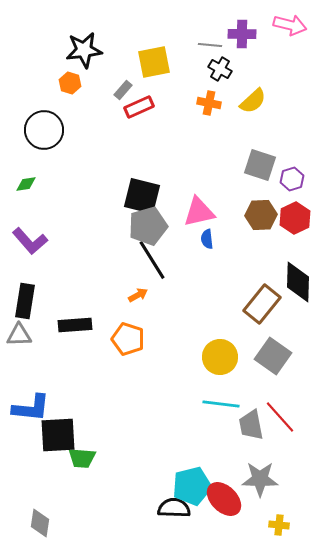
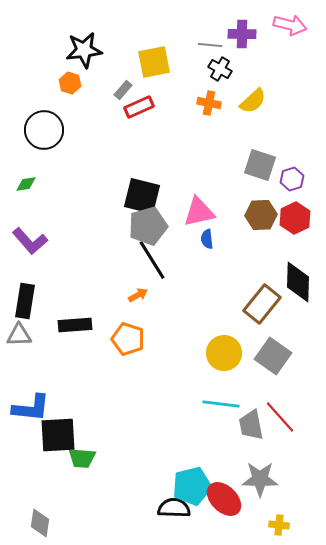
yellow circle at (220, 357): moved 4 px right, 4 px up
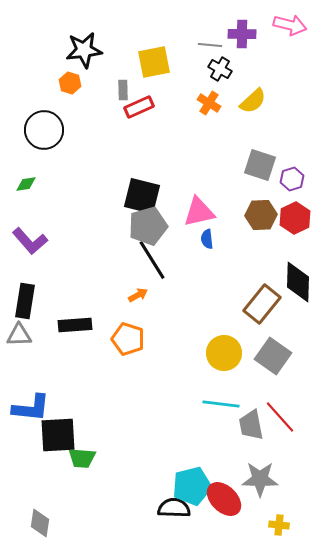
gray rectangle at (123, 90): rotated 42 degrees counterclockwise
orange cross at (209, 103): rotated 20 degrees clockwise
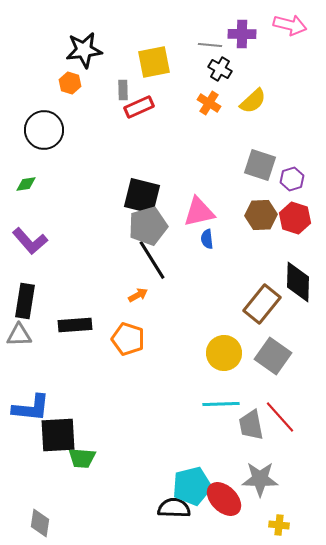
red hexagon at (295, 218): rotated 16 degrees counterclockwise
cyan line at (221, 404): rotated 9 degrees counterclockwise
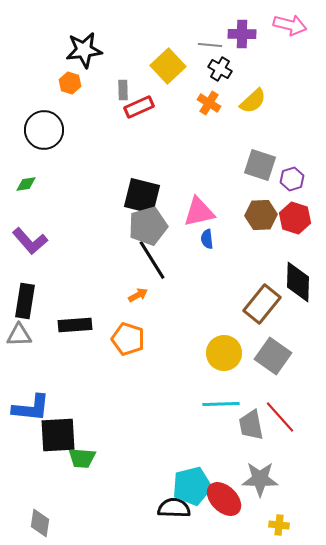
yellow square at (154, 62): moved 14 px right, 4 px down; rotated 32 degrees counterclockwise
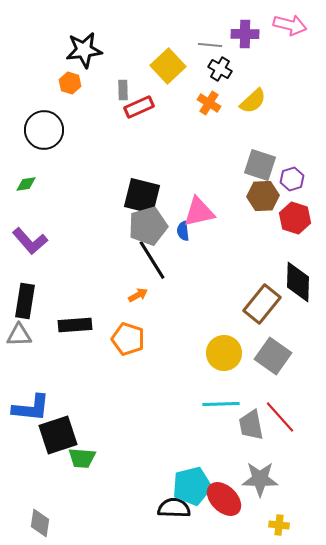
purple cross at (242, 34): moved 3 px right
brown hexagon at (261, 215): moved 2 px right, 19 px up
blue semicircle at (207, 239): moved 24 px left, 8 px up
black square at (58, 435): rotated 15 degrees counterclockwise
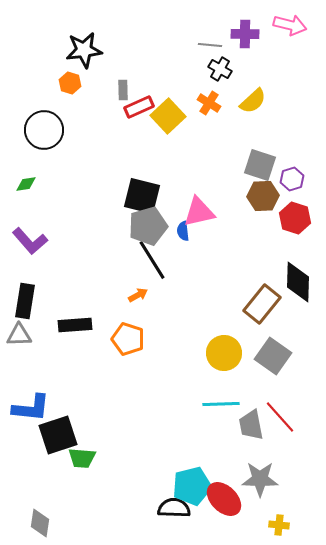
yellow square at (168, 66): moved 50 px down
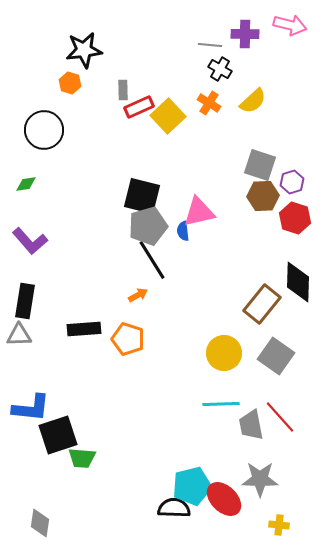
purple hexagon at (292, 179): moved 3 px down
black rectangle at (75, 325): moved 9 px right, 4 px down
gray square at (273, 356): moved 3 px right
